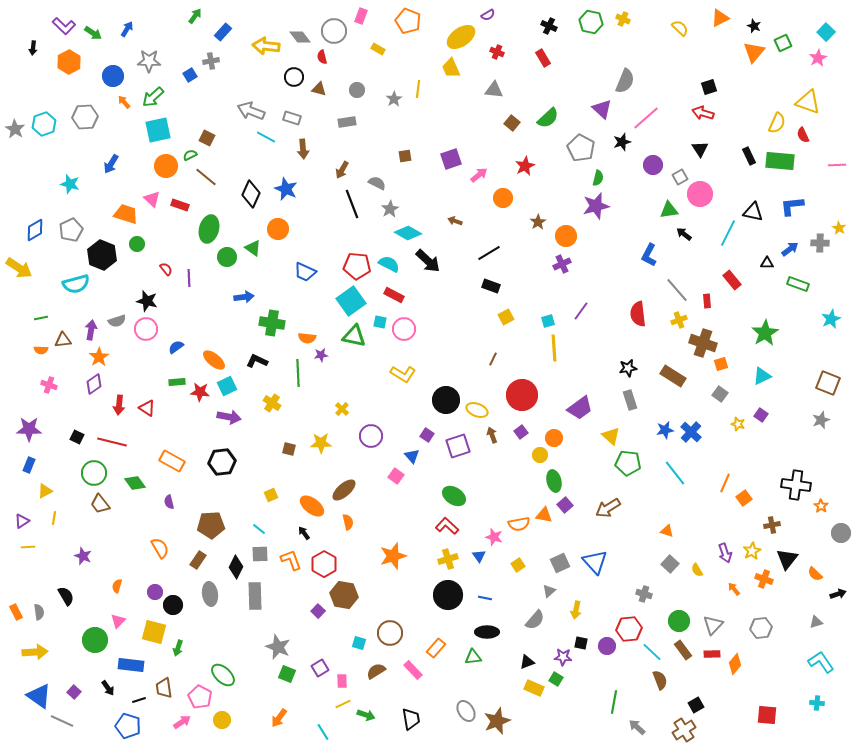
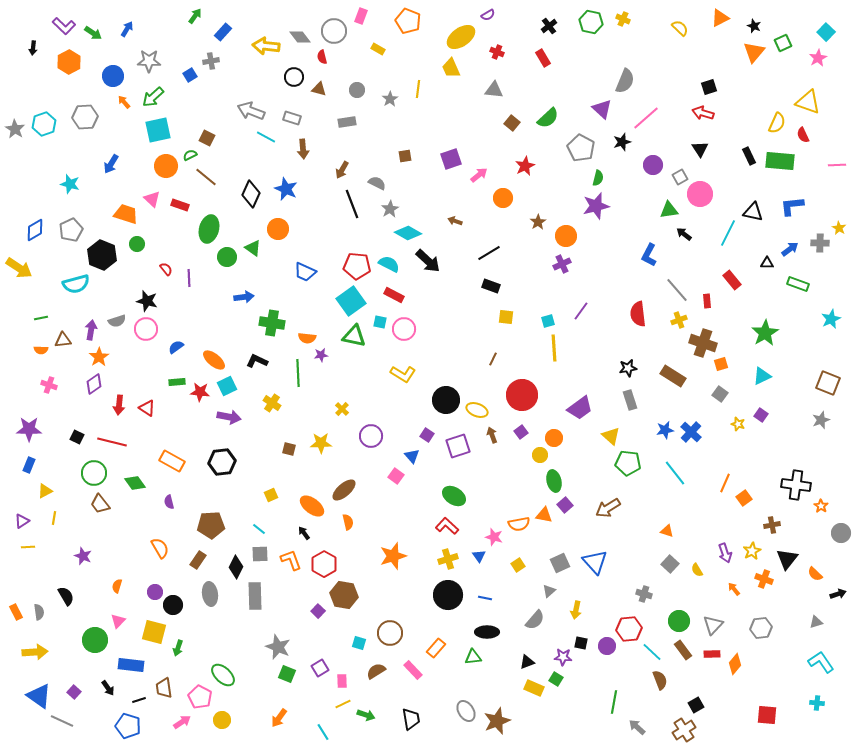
black cross at (549, 26): rotated 28 degrees clockwise
gray star at (394, 99): moved 4 px left
yellow square at (506, 317): rotated 35 degrees clockwise
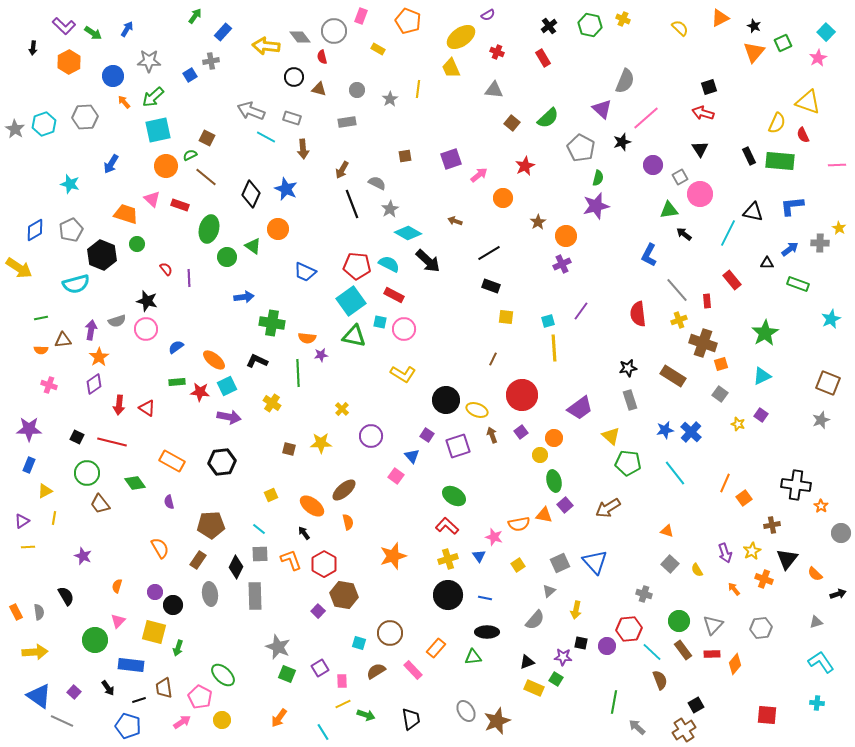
green hexagon at (591, 22): moved 1 px left, 3 px down
green triangle at (253, 248): moved 2 px up
green circle at (94, 473): moved 7 px left
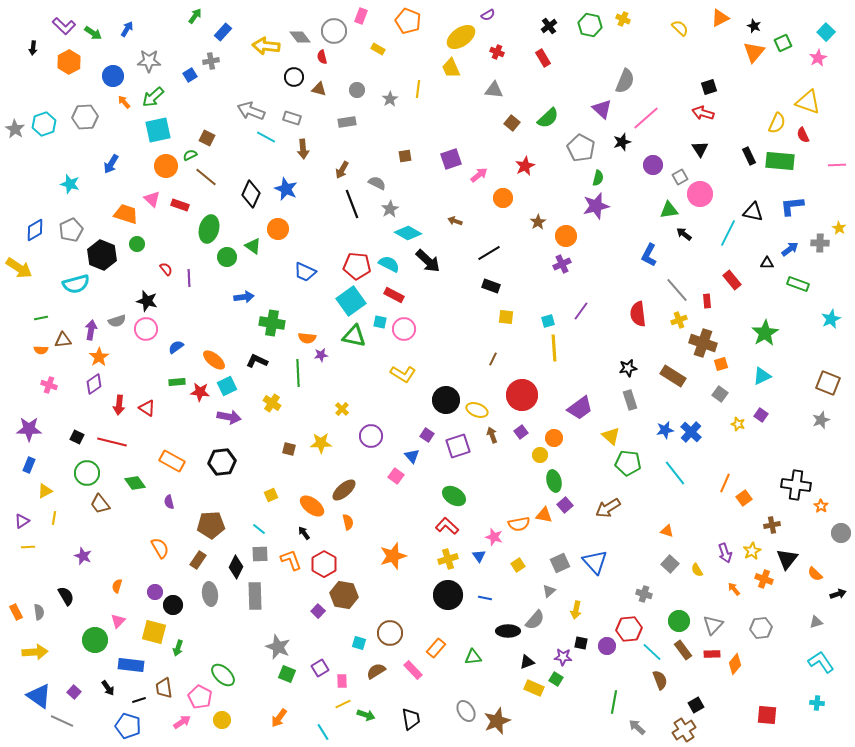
black ellipse at (487, 632): moved 21 px right, 1 px up
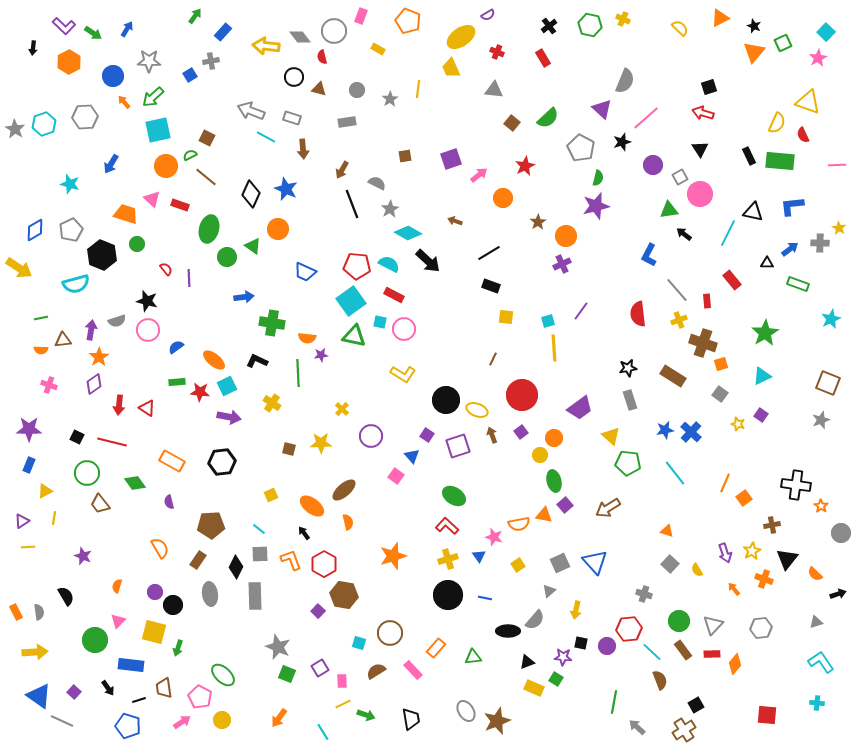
pink circle at (146, 329): moved 2 px right, 1 px down
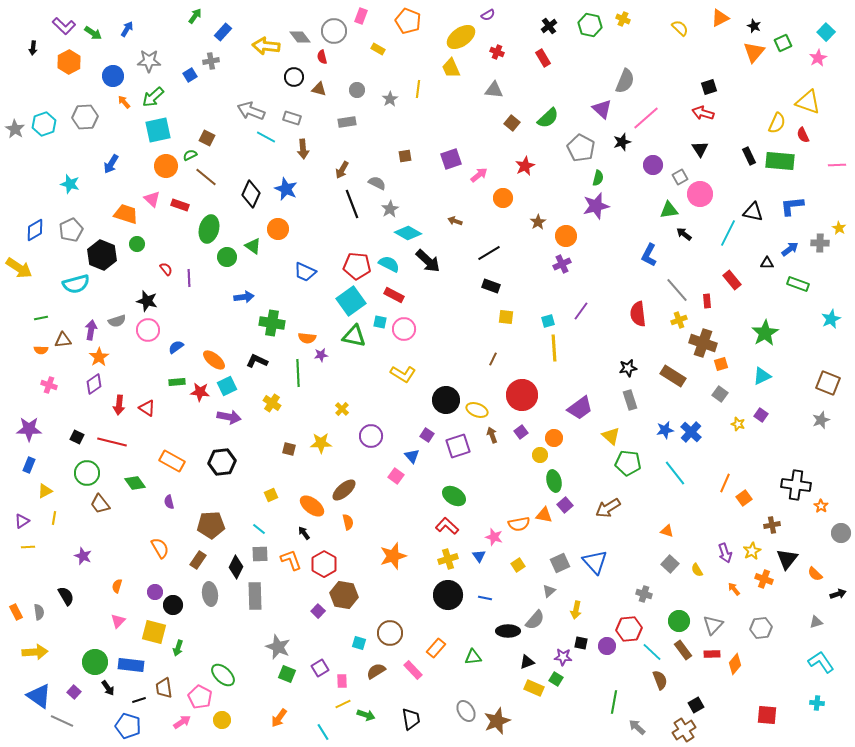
green circle at (95, 640): moved 22 px down
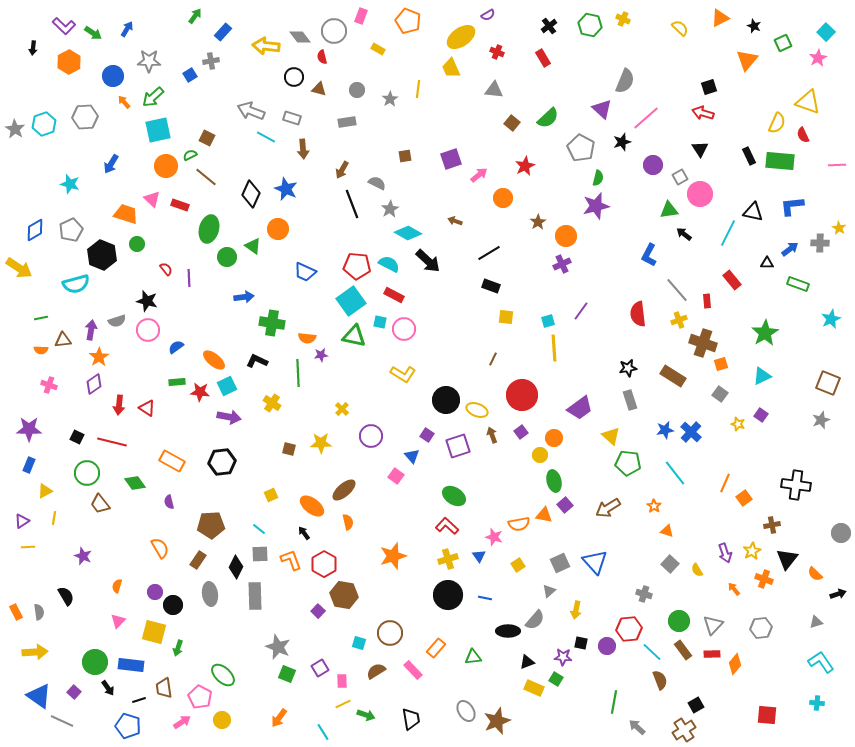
orange triangle at (754, 52): moved 7 px left, 8 px down
orange star at (821, 506): moved 167 px left
